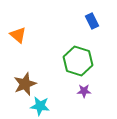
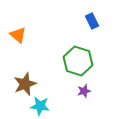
purple star: rotated 16 degrees counterclockwise
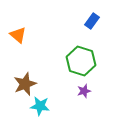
blue rectangle: rotated 63 degrees clockwise
green hexagon: moved 3 px right
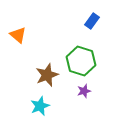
brown star: moved 22 px right, 9 px up
cyan star: rotated 30 degrees counterclockwise
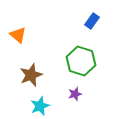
brown star: moved 16 px left
purple star: moved 9 px left, 3 px down
